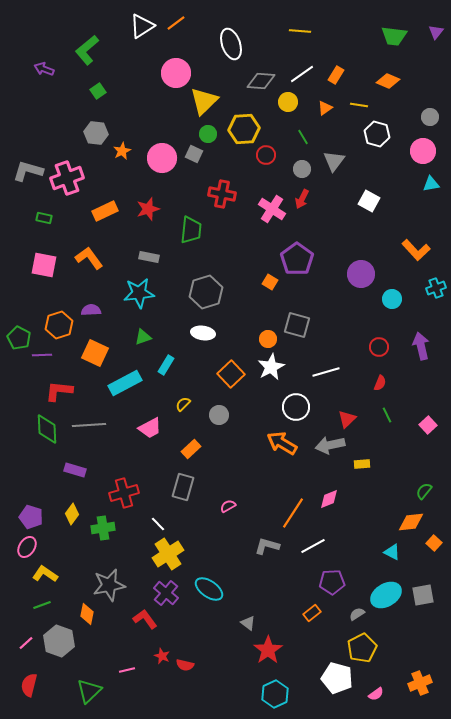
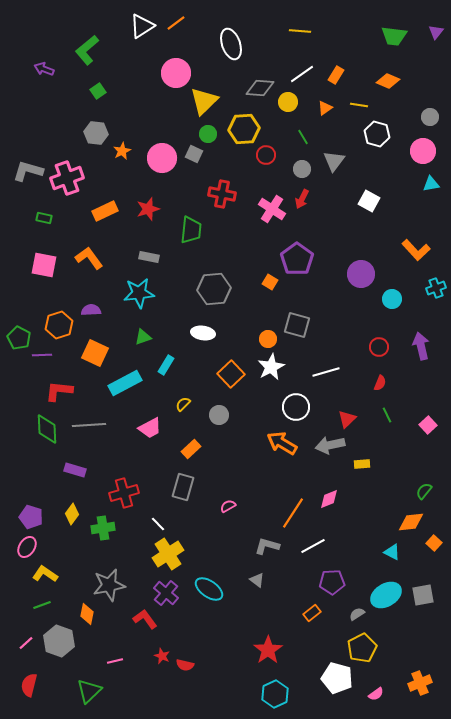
gray diamond at (261, 81): moved 1 px left, 7 px down
gray hexagon at (206, 292): moved 8 px right, 3 px up; rotated 12 degrees clockwise
gray triangle at (248, 623): moved 9 px right, 43 px up
pink line at (127, 670): moved 12 px left, 9 px up
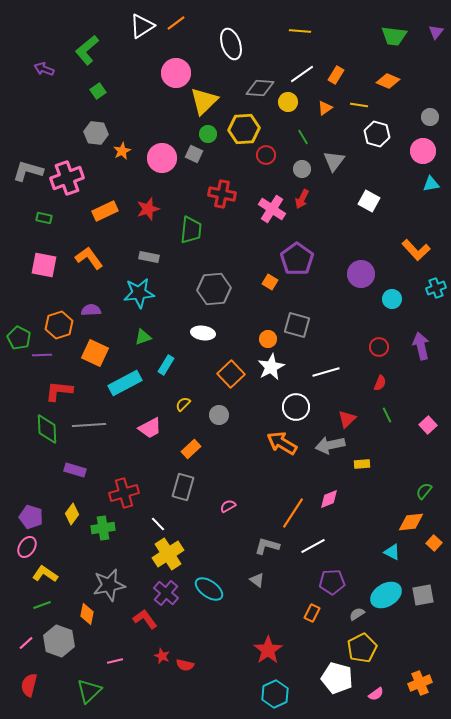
orange rectangle at (312, 613): rotated 24 degrees counterclockwise
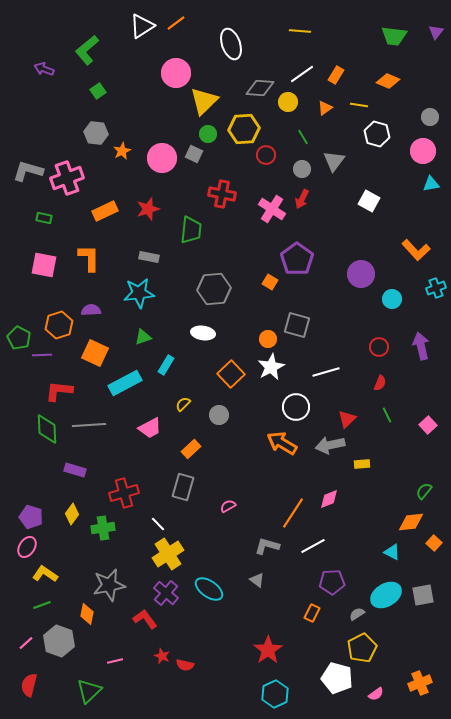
orange L-shape at (89, 258): rotated 36 degrees clockwise
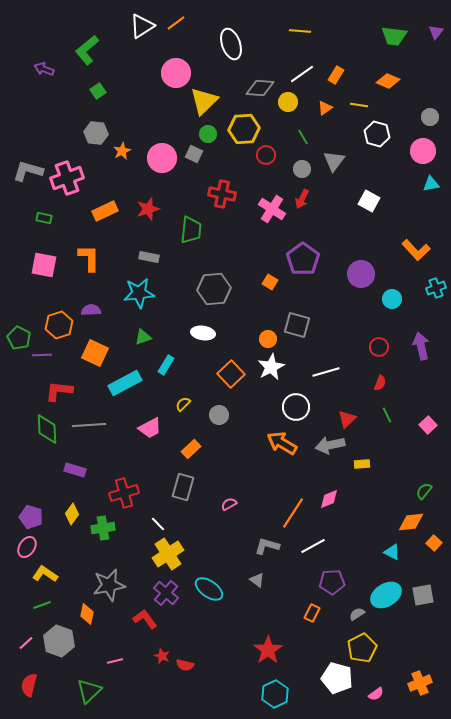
purple pentagon at (297, 259): moved 6 px right
pink semicircle at (228, 506): moved 1 px right, 2 px up
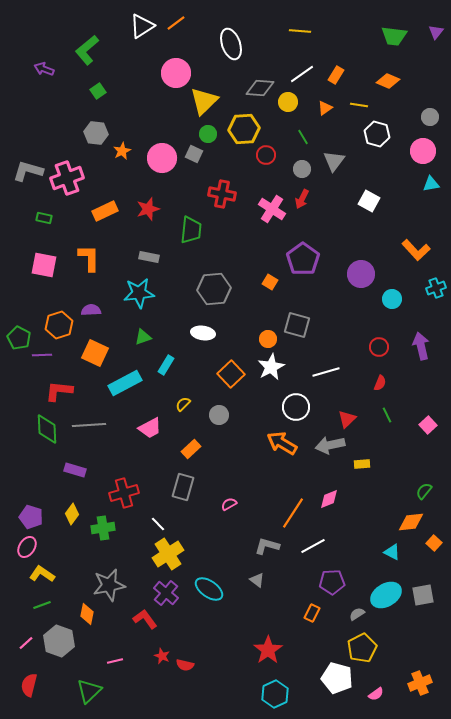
yellow L-shape at (45, 574): moved 3 px left
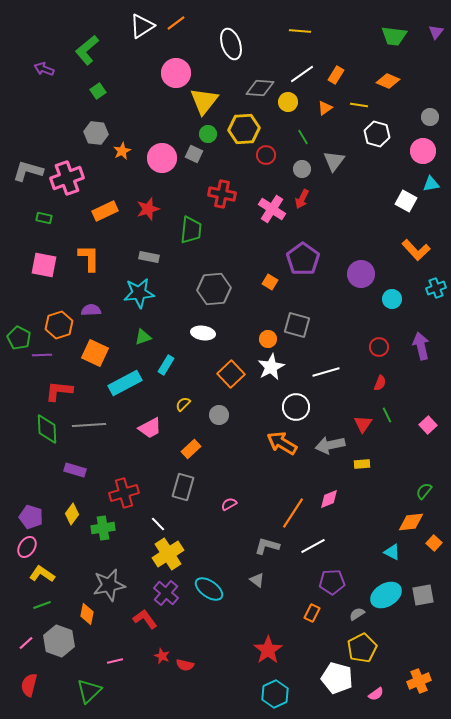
yellow triangle at (204, 101): rotated 8 degrees counterclockwise
white square at (369, 201): moved 37 px right
red triangle at (347, 419): moved 16 px right, 5 px down; rotated 12 degrees counterclockwise
orange cross at (420, 683): moved 1 px left, 2 px up
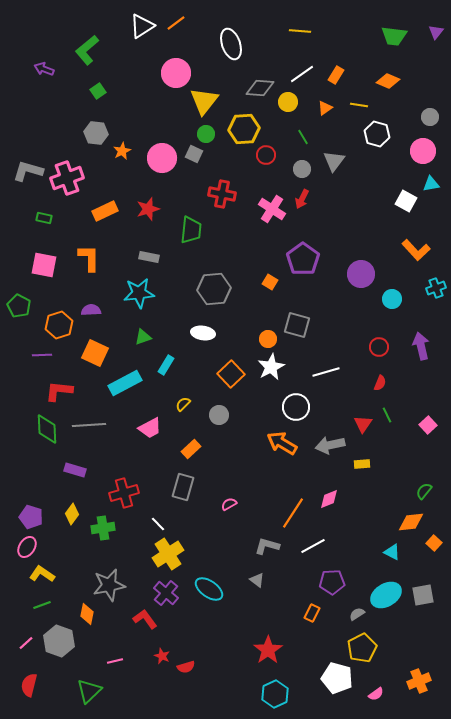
green circle at (208, 134): moved 2 px left
green pentagon at (19, 338): moved 32 px up
red semicircle at (185, 665): moved 1 px right, 2 px down; rotated 30 degrees counterclockwise
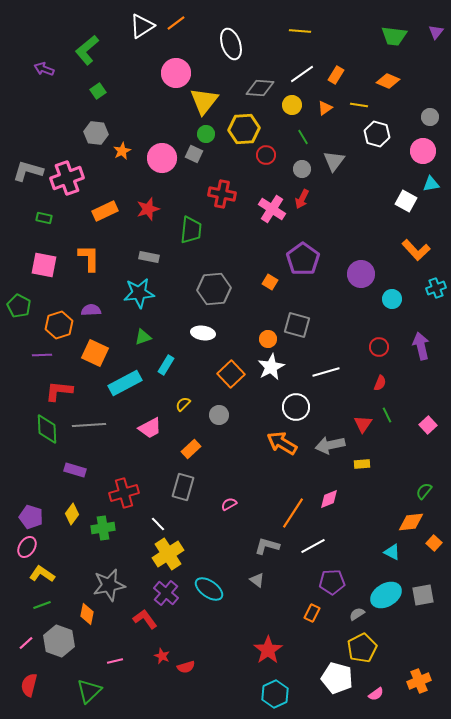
yellow circle at (288, 102): moved 4 px right, 3 px down
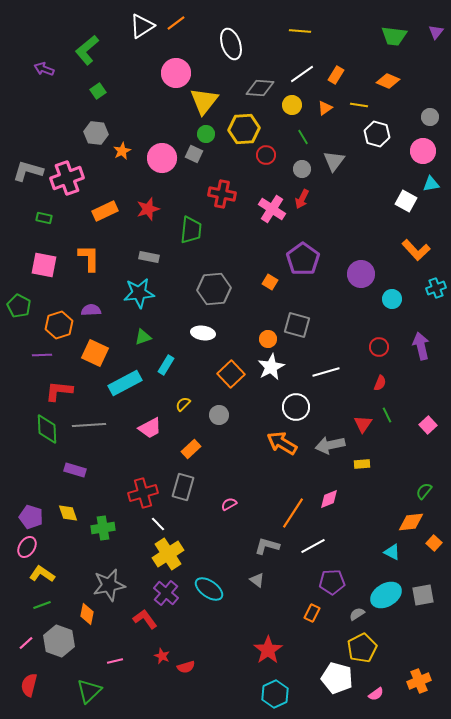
red cross at (124, 493): moved 19 px right
yellow diamond at (72, 514): moved 4 px left, 1 px up; rotated 55 degrees counterclockwise
